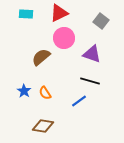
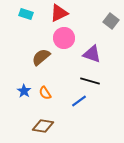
cyan rectangle: rotated 16 degrees clockwise
gray square: moved 10 px right
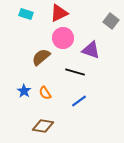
pink circle: moved 1 px left
purple triangle: moved 1 px left, 4 px up
black line: moved 15 px left, 9 px up
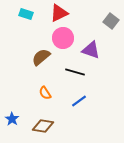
blue star: moved 12 px left, 28 px down
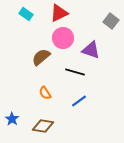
cyan rectangle: rotated 16 degrees clockwise
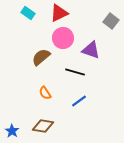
cyan rectangle: moved 2 px right, 1 px up
blue star: moved 12 px down
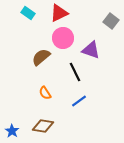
black line: rotated 48 degrees clockwise
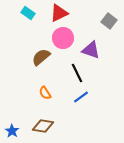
gray square: moved 2 px left
black line: moved 2 px right, 1 px down
blue line: moved 2 px right, 4 px up
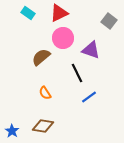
blue line: moved 8 px right
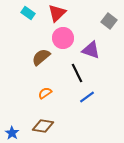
red triangle: moved 2 px left; rotated 18 degrees counterclockwise
orange semicircle: rotated 88 degrees clockwise
blue line: moved 2 px left
blue star: moved 2 px down
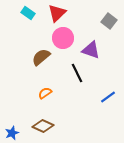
blue line: moved 21 px right
brown diamond: rotated 15 degrees clockwise
blue star: rotated 16 degrees clockwise
